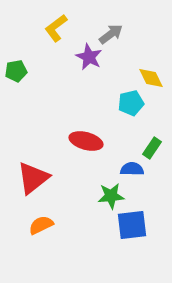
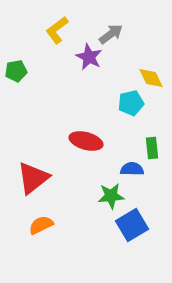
yellow L-shape: moved 1 px right, 2 px down
green rectangle: rotated 40 degrees counterclockwise
blue square: rotated 24 degrees counterclockwise
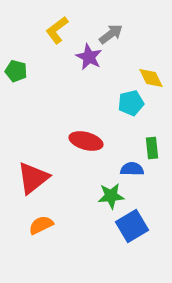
green pentagon: rotated 25 degrees clockwise
blue square: moved 1 px down
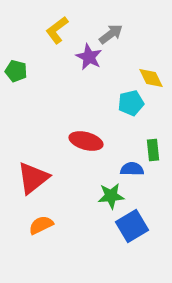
green rectangle: moved 1 px right, 2 px down
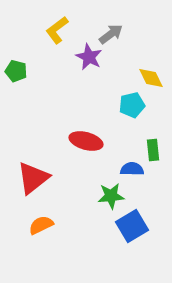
cyan pentagon: moved 1 px right, 2 px down
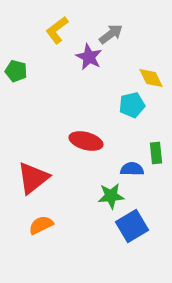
green rectangle: moved 3 px right, 3 px down
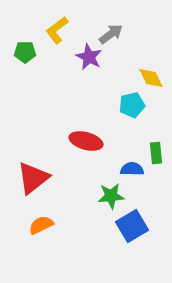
green pentagon: moved 9 px right, 19 px up; rotated 15 degrees counterclockwise
